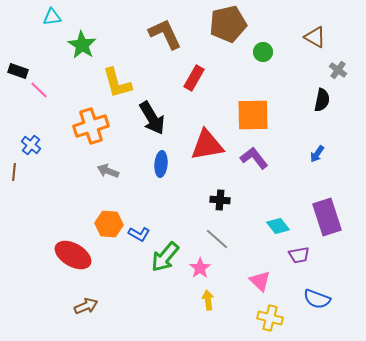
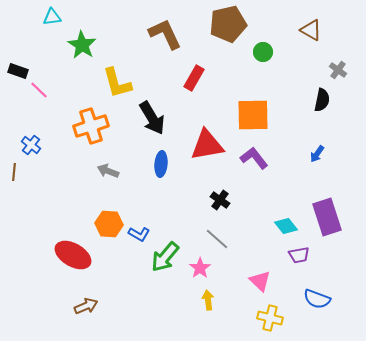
brown triangle: moved 4 px left, 7 px up
black cross: rotated 30 degrees clockwise
cyan diamond: moved 8 px right
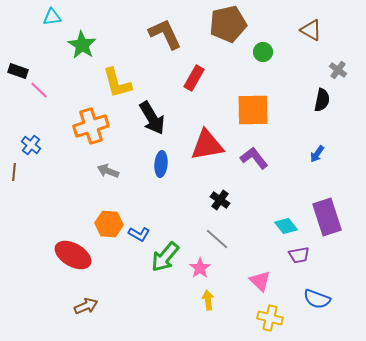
orange square: moved 5 px up
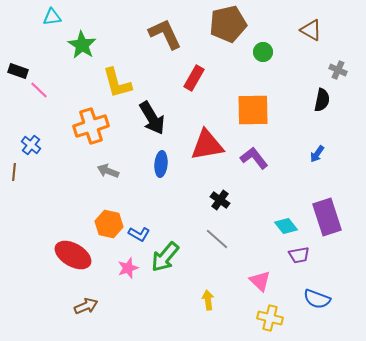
gray cross: rotated 12 degrees counterclockwise
orange hexagon: rotated 8 degrees clockwise
pink star: moved 72 px left; rotated 15 degrees clockwise
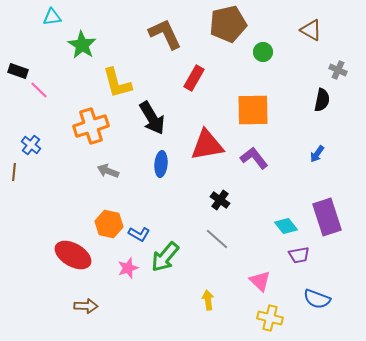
brown arrow: rotated 25 degrees clockwise
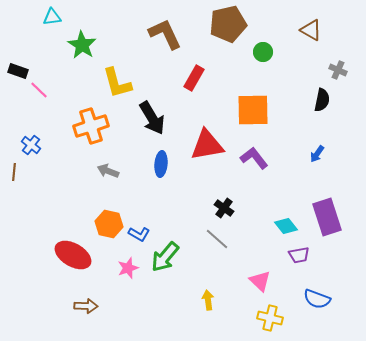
black cross: moved 4 px right, 8 px down
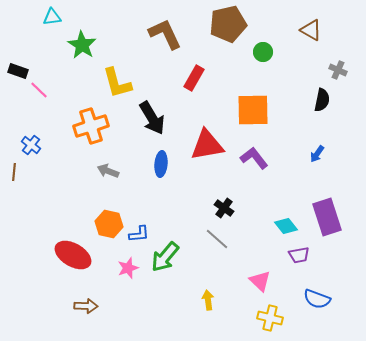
blue L-shape: rotated 35 degrees counterclockwise
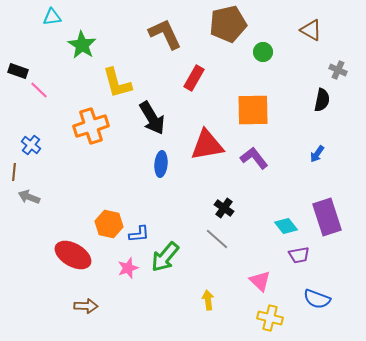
gray arrow: moved 79 px left, 26 px down
